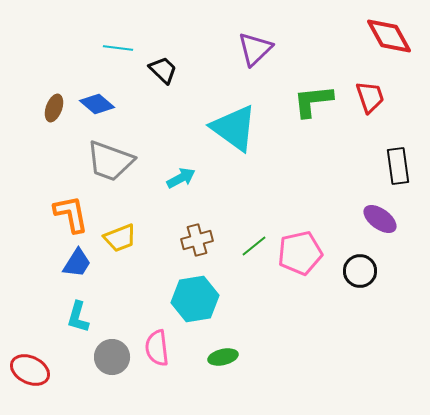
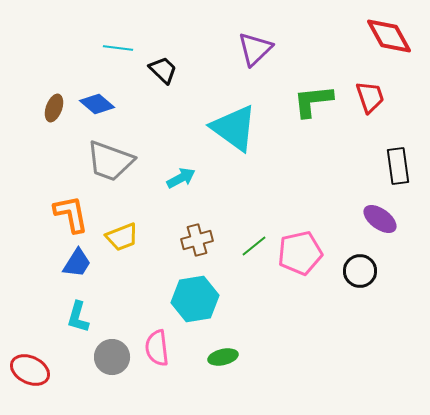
yellow trapezoid: moved 2 px right, 1 px up
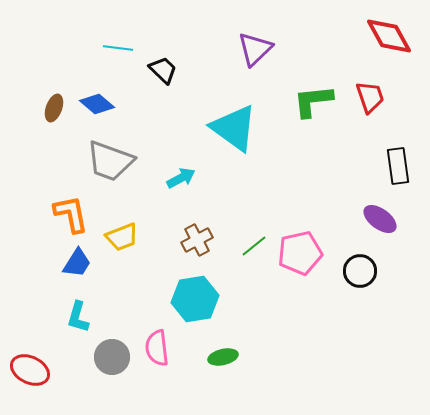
brown cross: rotated 12 degrees counterclockwise
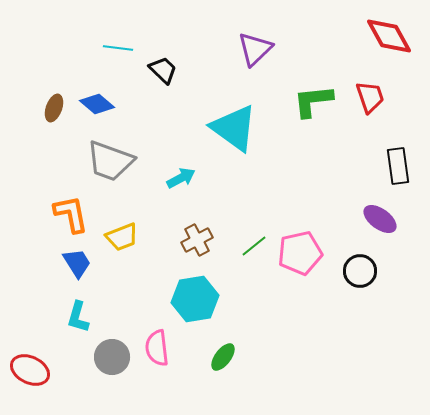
blue trapezoid: rotated 64 degrees counterclockwise
green ellipse: rotated 40 degrees counterclockwise
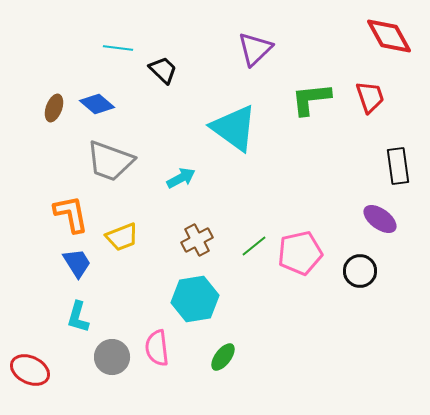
green L-shape: moved 2 px left, 2 px up
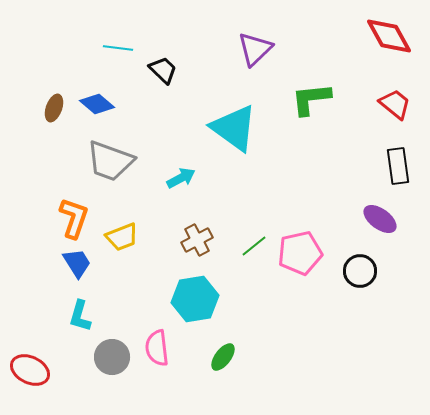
red trapezoid: moved 25 px right, 7 px down; rotated 32 degrees counterclockwise
orange L-shape: moved 3 px right, 4 px down; rotated 30 degrees clockwise
cyan L-shape: moved 2 px right, 1 px up
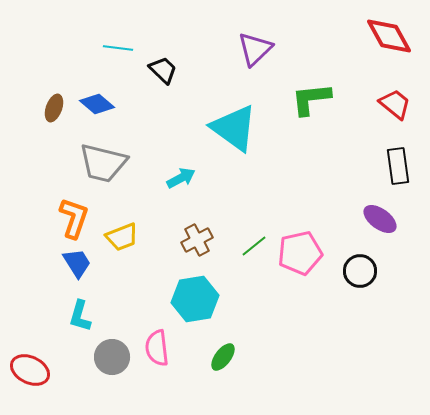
gray trapezoid: moved 7 px left, 2 px down; rotated 6 degrees counterclockwise
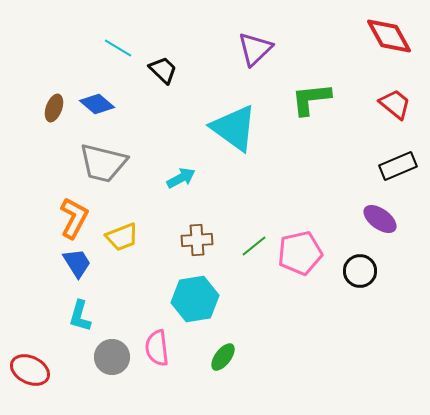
cyan line: rotated 24 degrees clockwise
black rectangle: rotated 75 degrees clockwise
orange L-shape: rotated 9 degrees clockwise
brown cross: rotated 24 degrees clockwise
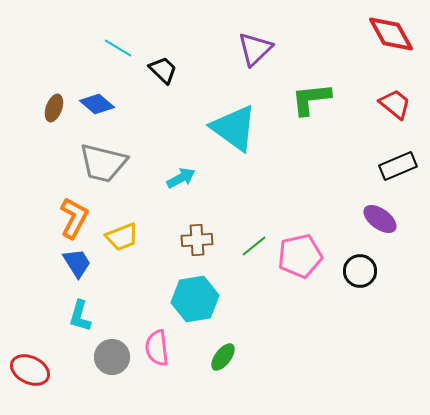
red diamond: moved 2 px right, 2 px up
pink pentagon: moved 3 px down
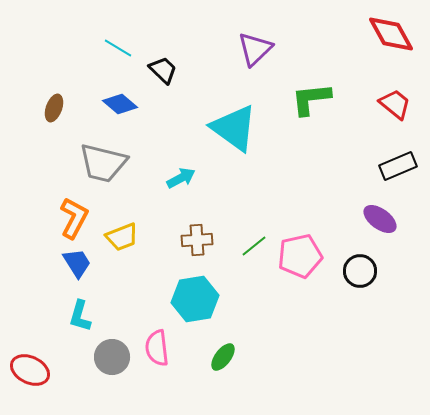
blue diamond: moved 23 px right
